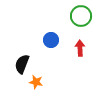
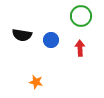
black semicircle: moved 29 px up; rotated 102 degrees counterclockwise
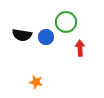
green circle: moved 15 px left, 6 px down
blue circle: moved 5 px left, 3 px up
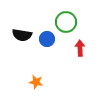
blue circle: moved 1 px right, 2 px down
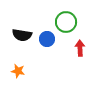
orange star: moved 18 px left, 11 px up
